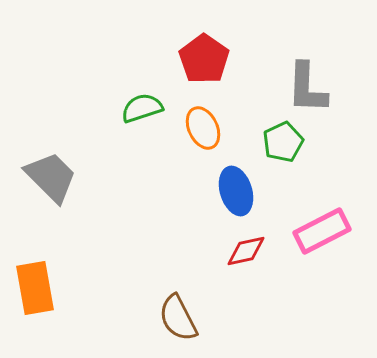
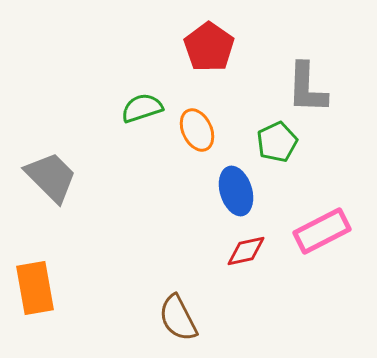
red pentagon: moved 5 px right, 12 px up
orange ellipse: moved 6 px left, 2 px down
green pentagon: moved 6 px left
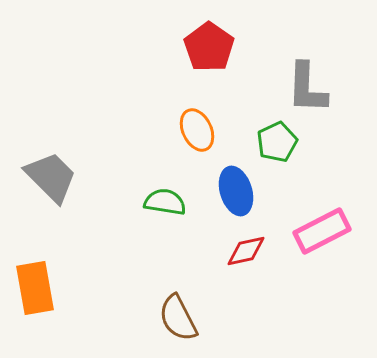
green semicircle: moved 23 px right, 94 px down; rotated 27 degrees clockwise
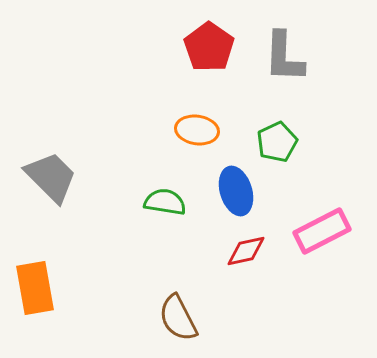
gray L-shape: moved 23 px left, 31 px up
orange ellipse: rotated 57 degrees counterclockwise
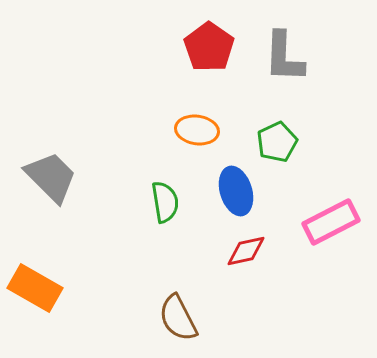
green semicircle: rotated 72 degrees clockwise
pink rectangle: moved 9 px right, 9 px up
orange rectangle: rotated 50 degrees counterclockwise
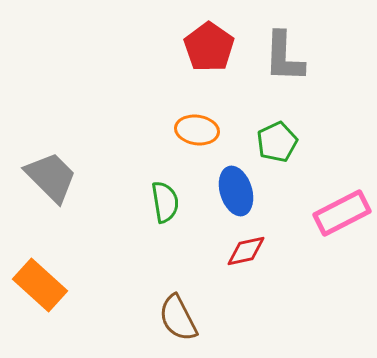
pink rectangle: moved 11 px right, 9 px up
orange rectangle: moved 5 px right, 3 px up; rotated 12 degrees clockwise
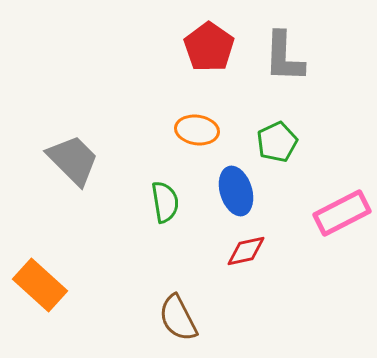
gray trapezoid: moved 22 px right, 17 px up
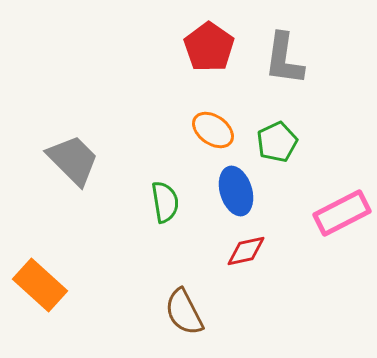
gray L-shape: moved 2 px down; rotated 6 degrees clockwise
orange ellipse: moved 16 px right; rotated 27 degrees clockwise
brown semicircle: moved 6 px right, 6 px up
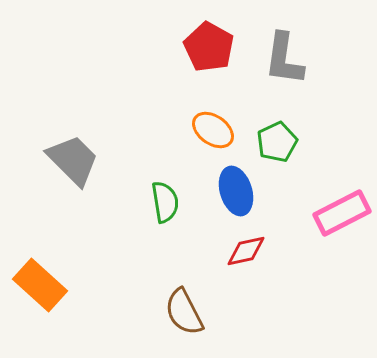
red pentagon: rotated 6 degrees counterclockwise
